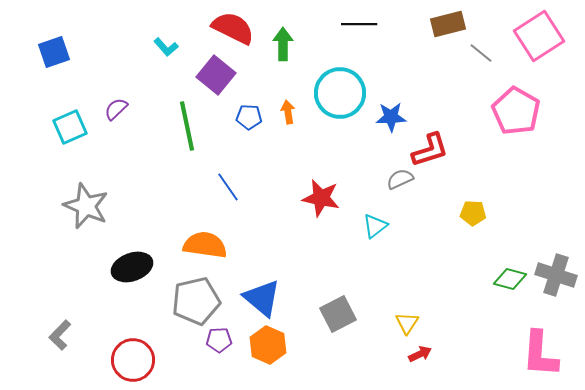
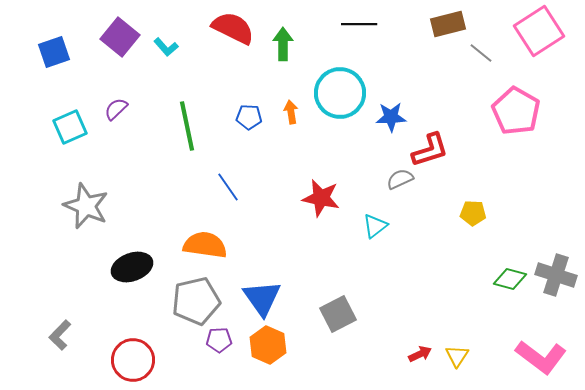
pink square: moved 5 px up
purple square: moved 96 px left, 38 px up
orange arrow: moved 3 px right
blue triangle: rotated 15 degrees clockwise
yellow triangle: moved 50 px right, 33 px down
pink L-shape: moved 1 px right, 3 px down; rotated 57 degrees counterclockwise
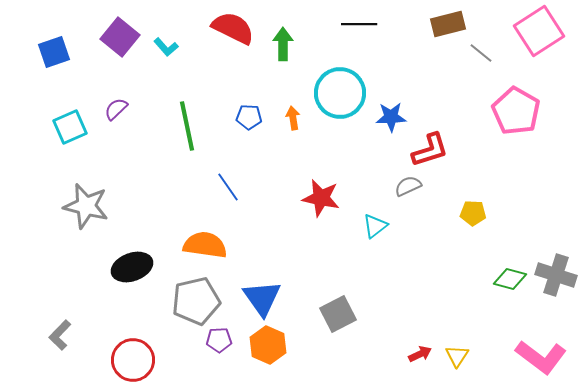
orange arrow: moved 2 px right, 6 px down
gray semicircle: moved 8 px right, 7 px down
gray star: rotated 9 degrees counterclockwise
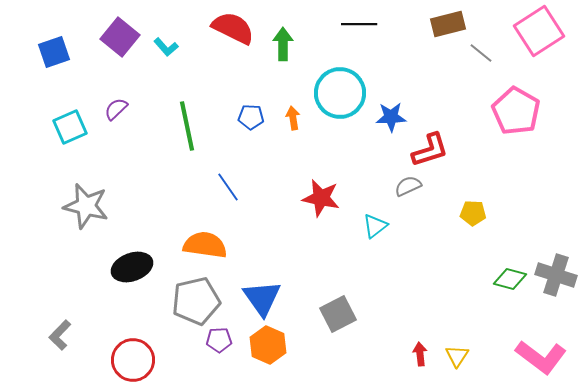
blue pentagon: moved 2 px right
red arrow: rotated 70 degrees counterclockwise
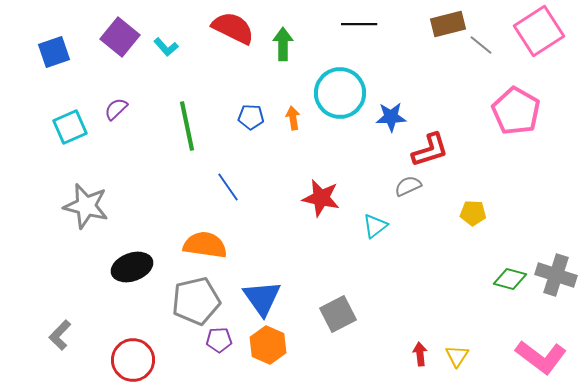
gray line: moved 8 px up
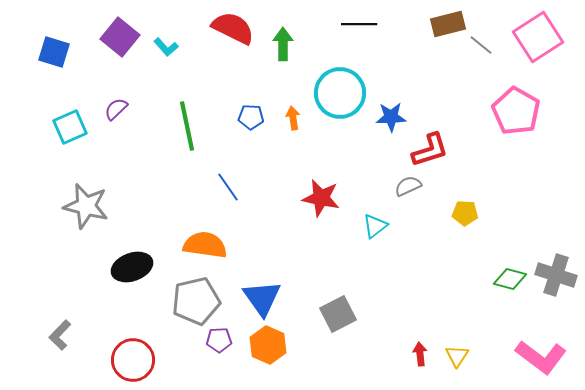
pink square: moved 1 px left, 6 px down
blue square: rotated 36 degrees clockwise
yellow pentagon: moved 8 px left
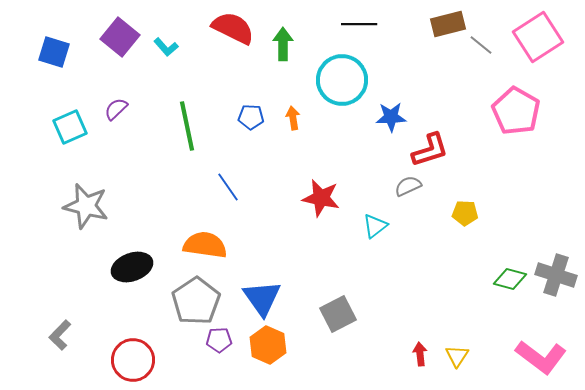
cyan circle: moved 2 px right, 13 px up
gray pentagon: rotated 21 degrees counterclockwise
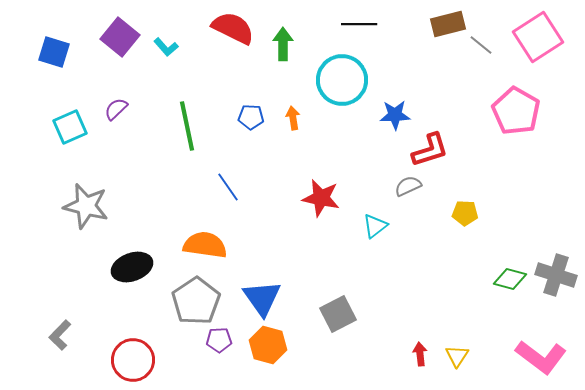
blue star: moved 4 px right, 2 px up
orange hexagon: rotated 9 degrees counterclockwise
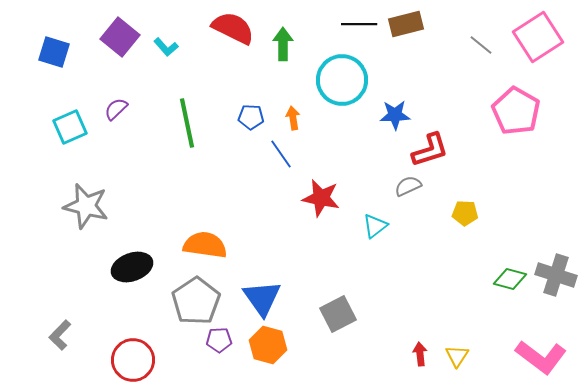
brown rectangle: moved 42 px left
green line: moved 3 px up
blue line: moved 53 px right, 33 px up
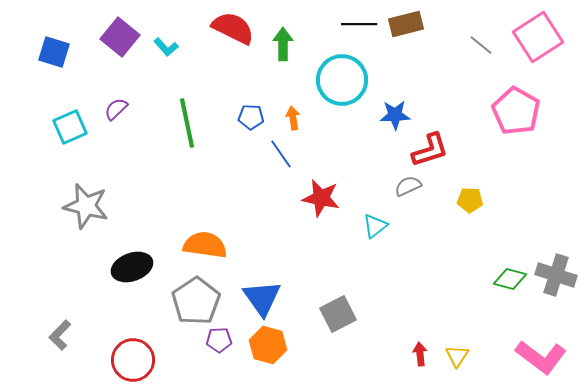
yellow pentagon: moved 5 px right, 13 px up
